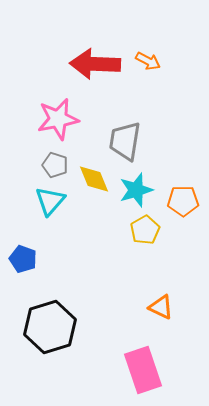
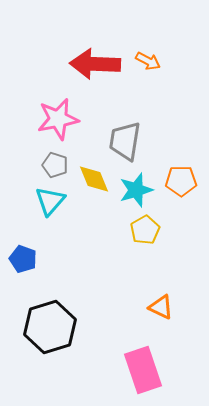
orange pentagon: moved 2 px left, 20 px up
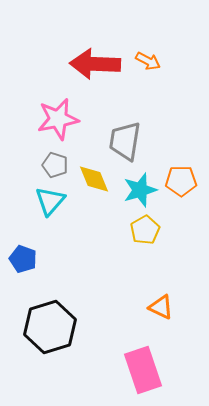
cyan star: moved 4 px right
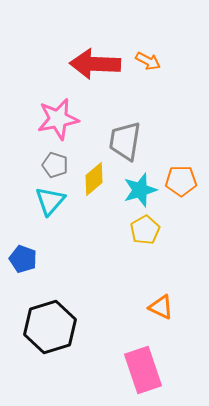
yellow diamond: rotated 72 degrees clockwise
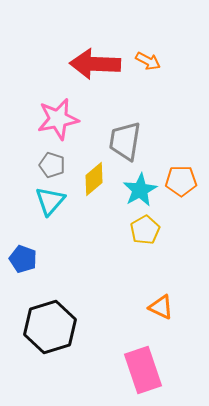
gray pentagon: moved 3 px left
cyan star: rotated 12 degrees counterclockwise
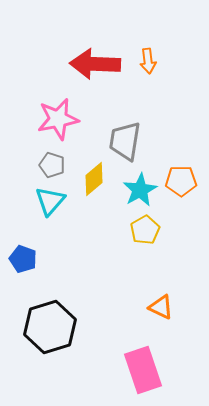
orange arrow: rotated 55 degrees clockwise
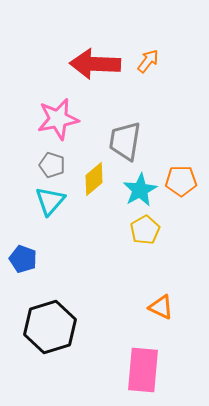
orange arrow: rotated 135 degrees counterclockwise
pink rectangle: rotated 24 degrees clockwise
